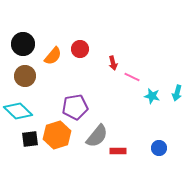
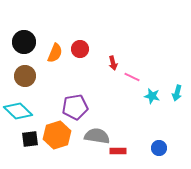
black circle: moved 1 px right, 2 px up
orange semicircle: moved 2 px right, 3 px up; rotated 18 degrees counterclockwise
gray semicircle: rotated 120 degrees counterclockwise
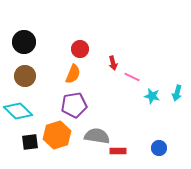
orange semicircle: moved 18 px right, 21 px down
purple pentagon: moved 1 px left, 2 px up
black square: moved 3 px down
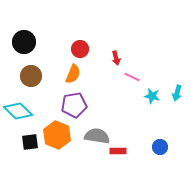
red arrow: moved 3 px right, 5 px up
brown circle: moved 6 px right
orange hexagon: rotated 20 degrees counterclockwise
blue circle: moved 1 px right, 1 px up
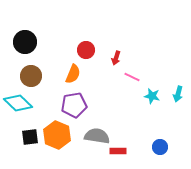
black circle: moved 1 px right
red circle: moved 6 px right, 1 px down
red arrow: rotated 32 degrees clockwise
cyan arrow: moved 1 px right, 1 px down
cyan diamond: moved 8 px up
black square: moved 5 px up
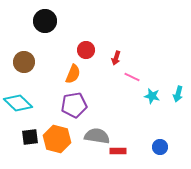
black circle: moved 20 px right, 21 px up
brown circle: moved 7 px left, 14 px up
orange hexagon: moved 4 px down; rotated 8 degrees counterclockwise
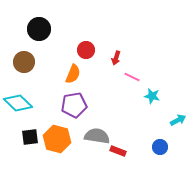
black circle: moved 6 px left, 8 px down
cyan arrow: moved 26 px down; rotated 133 degrees counterclockwise
red rectangle: rotated 21 degrees clockwise
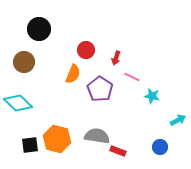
purple pentagon: moved 26 px right, 16 px up; rotated 30 degrees counterclockwise
black square: moved 8 px down
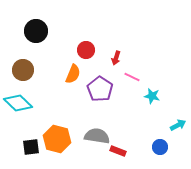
black circle: moved 3 px left, 2 px down
brown circle: moved 1 px left, 8 px down
cyan arrow: moved 5 px down
black square: moved 1 px right, 2 px down
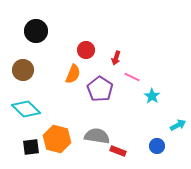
cyan star: rotated 21 degrees clockwise
cyan diamond: moved 8 px right, 6 px down
blue circle: moved 3 px left, 1 px up
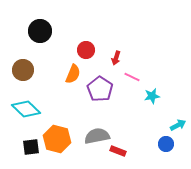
black circle: moved 4 px right
cyan star: rotated 28 degrees clockwise
gray semicircle: rotated 20 degrees counterclockwise
blue circle: moved 9 px right, 2 px up
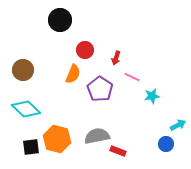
black circle: moved 20 px right, 11 px up
red circle: moved 1 px left
